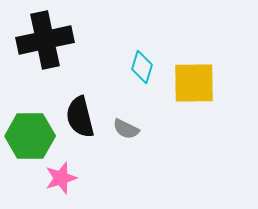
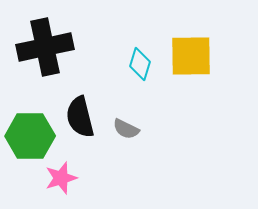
black cross: moved 7 px down
cyan diamond: moved 2 px left, 3 px up
yellow square: moved 3 px left, 27 px up
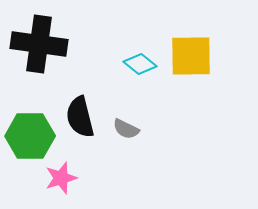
black cross: moved 6 px left, 3 px up; rotated 20 degrees clockwise
cyan diamond: rotated 68 degrees counterclockwise
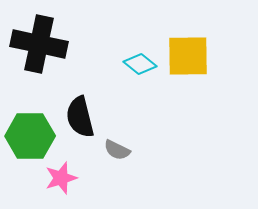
black cross: rotated 4 degrees clockwise
yellow square: moved 3 px left
gray semicircle: moved 9 px left, 21 px down
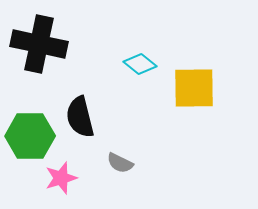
yellow square: moved 6 px right, 32 px down
gray semicircle: moved 3 px right, 13 px down
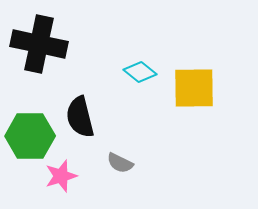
cyan diamond: moved 8 px down
pink star: moved 2 px up
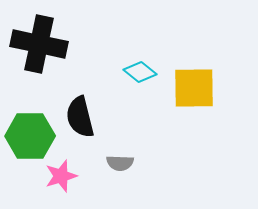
gray semicircle: rotated 24 degrees counterclockwise
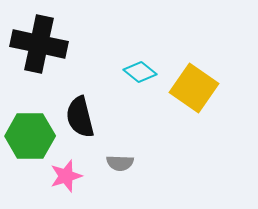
yellow square: rotated 36 degrees clockwise
pink star: moved 5 px right
